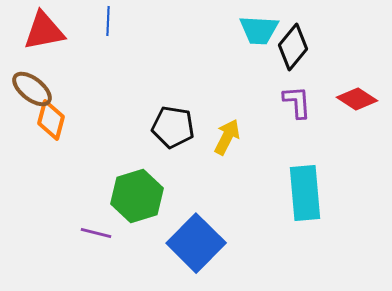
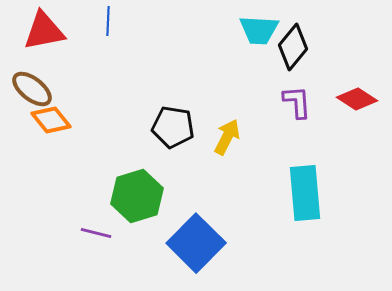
orange diamond: rotated 54 degrees counterclockwise
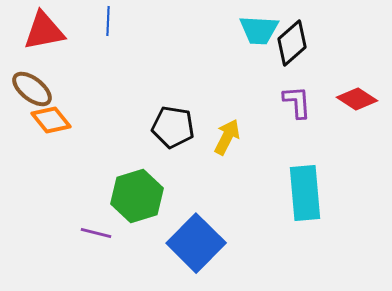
black diamond: moved 1 px left, 4 px up; rotated 9 degrees clockwise
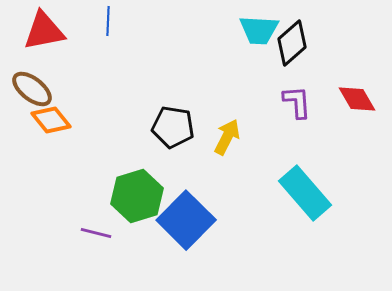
red diamond: rotated 27 degrees clockwise
cyan rectangle: rotated 36 degrees counterclockwise
blue square: moved 10 px left, 23 px up
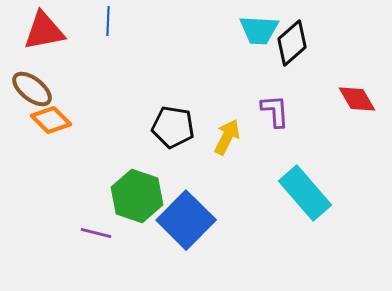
purple L-shape: moved 22 px left, 9 px down
orange diamond: rotated 6 degrees counterclockwise
green hexagon: rotated 24 degrees counterclockwise
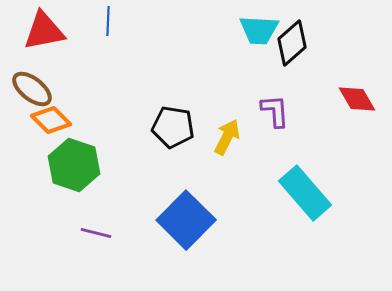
green hexagon: moved 63 px left, 31 px up
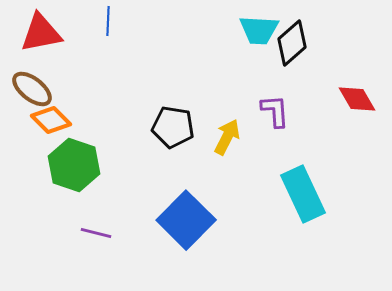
red triangle: moved 3 px left, 2 px down
cyan rectangle: moved 2 px left, 1 px down; rotated 16 degrees clockwise
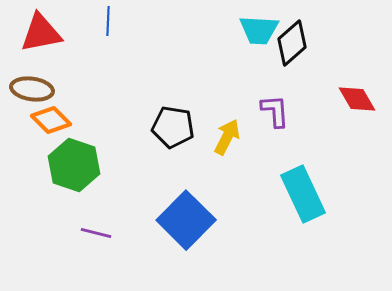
brown ellipse: rotated 30 degrees counterclockwise
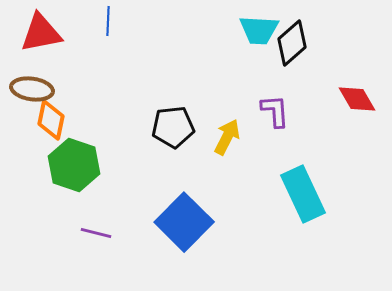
orange diamond: rotated 57 degrees clockwise
black pentagon: rotated 15 degrees counterclockwise
blue square: moved 2 px left, 2 px down
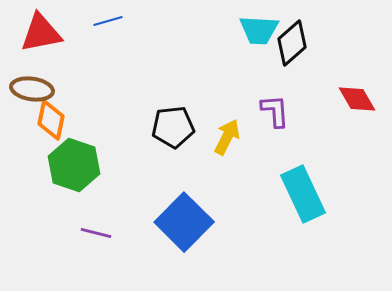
blue line: rotated 72 degrees clockwise
